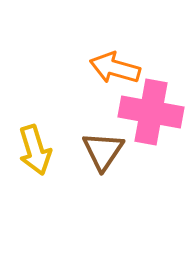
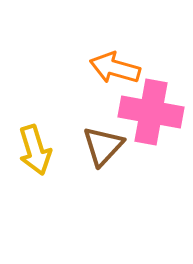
brown triangle: moved 5 px up; rotated 9 degrees clockwise
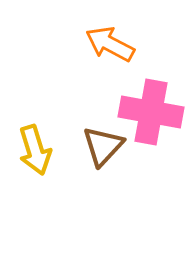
orange arrow: moved 5 px left, 24 px up; rotated 12 degrees clockwise
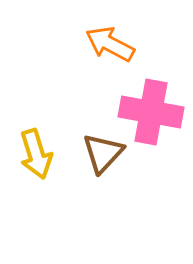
brown triangle: moved 7 px down
yellow arrow: moved 1 px right, 4 px down
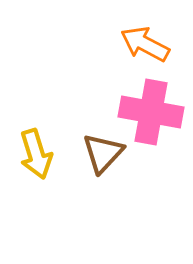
orange arrow: moved 35 px right
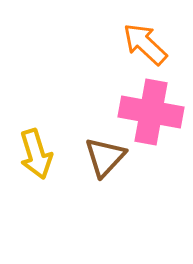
orange arrow: rotated 15 degrees clockwise
brown triangle: moved 2 px right, 4 px down
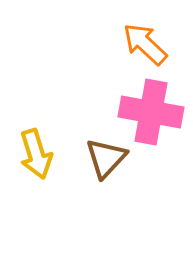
brown triangle: moved 1 px right, 1 px down
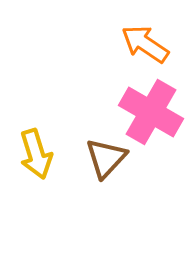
orange arrow: rotated 9 degrees counterclockwise
pink cross: rotated 20 degrees clockwise
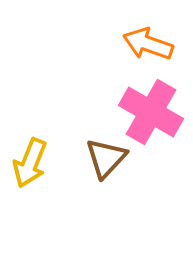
orange arrow: moved 3 px right; rotated 15 degrees counterclockwise
yellow arrow: moved 6 px left, 9 px down; rotated 39 degrees clockwise
